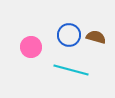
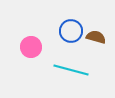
blue circle: moved 2 px right, 4 px up
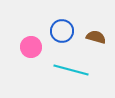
blue circle: moved 9 px left
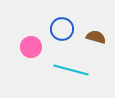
blue circle: moved 2 px up
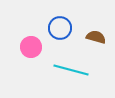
blue circle: moved 2 px left, 1 px up
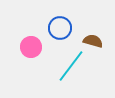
brown semicircle: moved 3 px left, 4 px down
cyan line: moved 4 px up; rotated 68 degrees counterclockwise
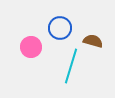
cyan line: rotated 20 degrees counterclockwise
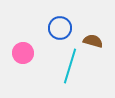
pink circle: moved 8 px left, 6 px down
cyan line: moved 1 px left
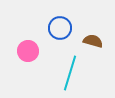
pink circle: moved 5 px right, 2 px up
cyan line: moved 7 px down
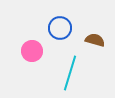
brown semicircle: moved 2 px right, 1 px up
pink circle: moved 4 px right
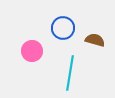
blue circle: moved 3 px right
cyan line: rotated 8 degrees counterclockwise
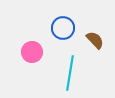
brown semicircle: rotated 30 degrees clockwise
pink circle: moved 1 px down
